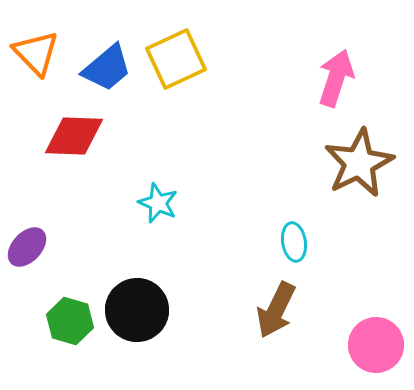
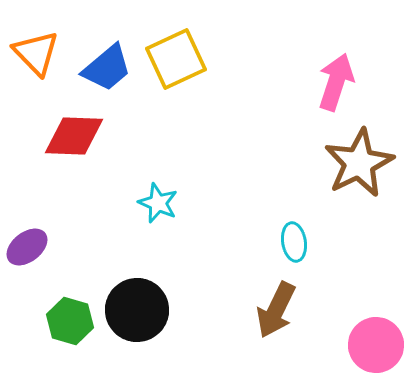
pink arrow: moved 4 px down
purple ellipse: rotated 9 degrees clockwise
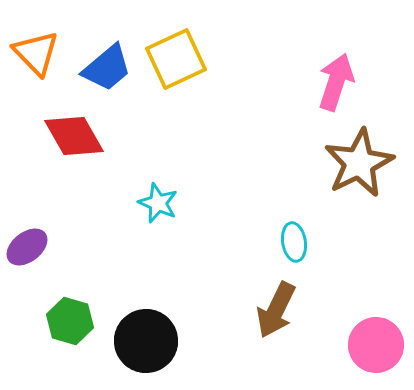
red diamond: rotated 58 degrees clockwise
black circle: moved 9 px right, 31 px down
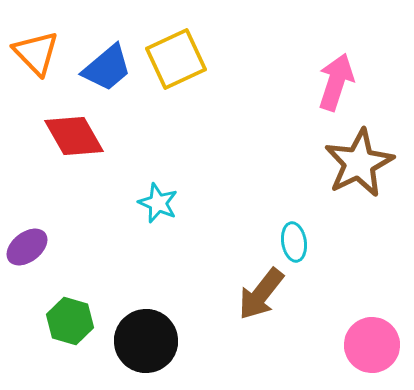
brown arrow: moved 15 px left, 16 px up; rotated 12 degrees clockwise
pink circle: moved 4 px left
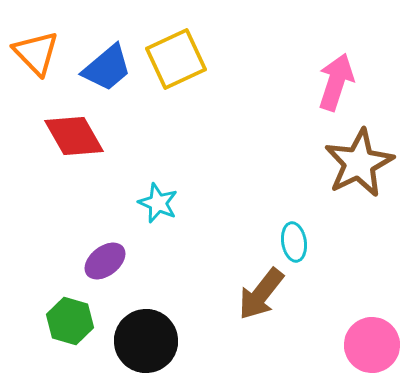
purple ellipse: moved 78 px right, 14 px down
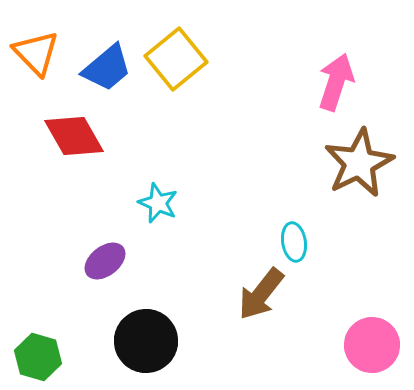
yellow square: rotated 14 degrees counterclockwise
green hexagon: moved 32 px left, 36 px down
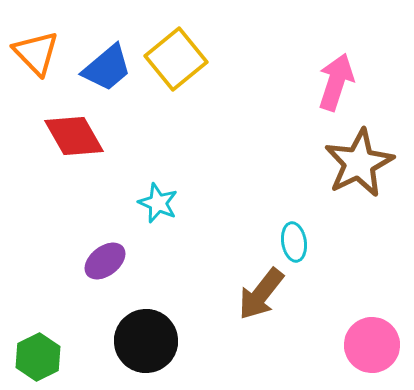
green hexagon: rotated 18 degrees clockwise
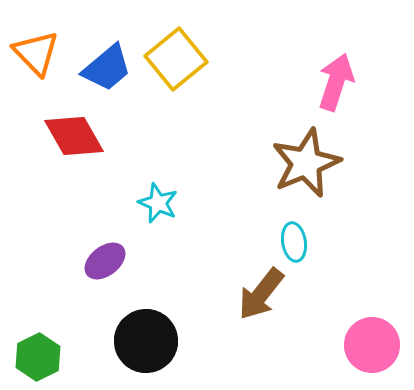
brown star: moved 53 px left; rotated 4 degrees clockwise
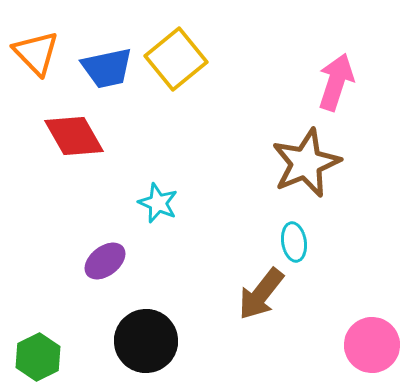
blue trapezoid: rotated 28 degrees clockwise
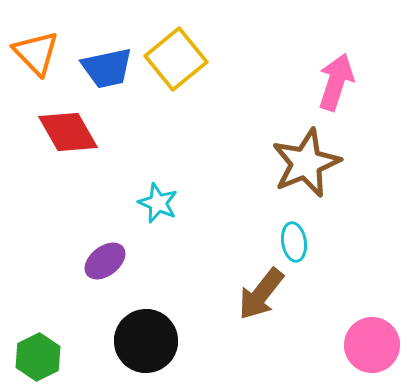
red diamond: moved 6 px left, 4 px up
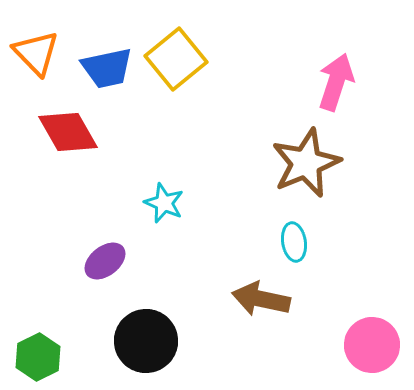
cyan star: moved 6 px right
brown arrow: moved 5 px down; rotated 64 degrees clockwise
